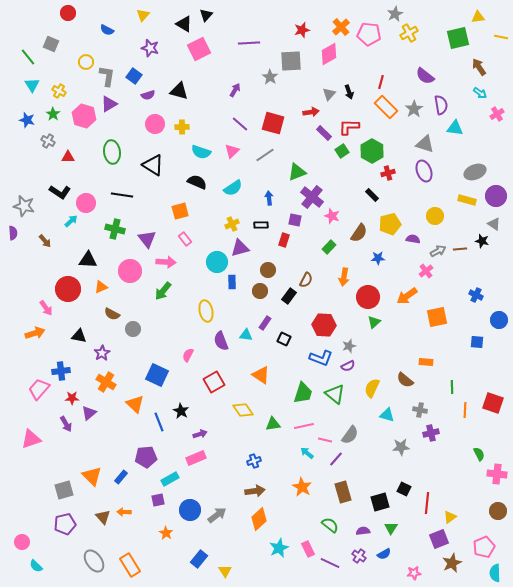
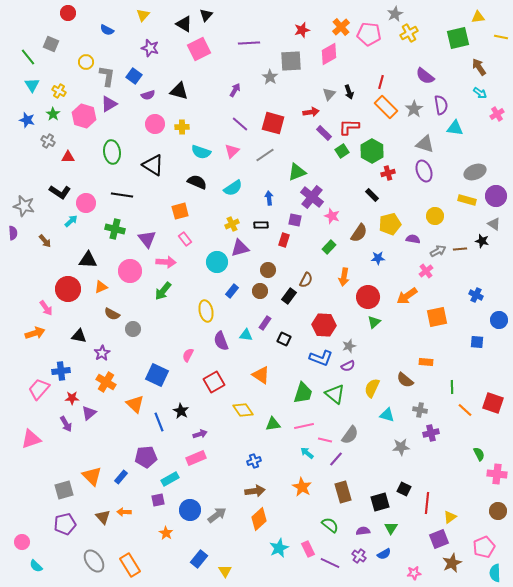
blue rectangle at (232, 282): moved 9 px down; rotated 40 degrees clockwise
orange line at (465, 410): rotated 49 degrees counterclockwise
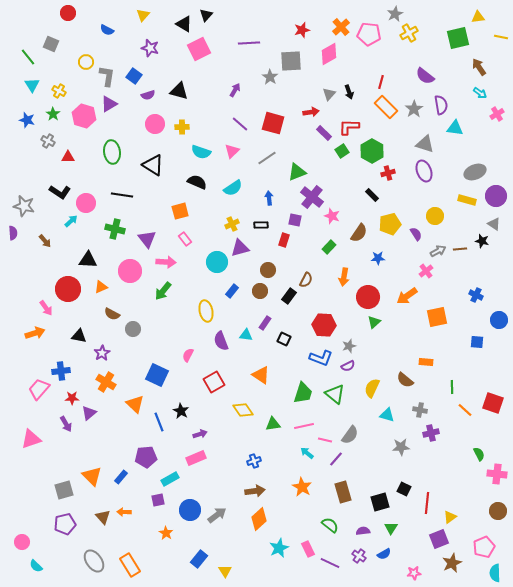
gray line at (265, 155): moved 2 px right, 3 px down
purple semicircle at (413, 239): moved 3 px right, 5 px up; rotated 48 degrees clockwise
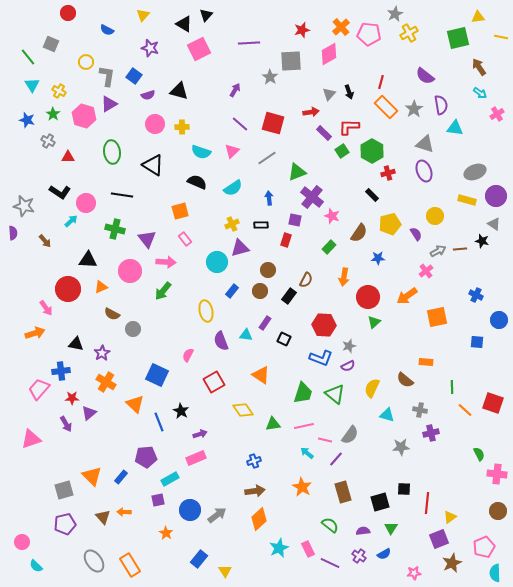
red rectangle at (284, 240): moved 2 px right
black triangle at (79, 336): moved 3 px left, 8 px down
black square at (404, 489): rotated 24 degrees counterclockwise
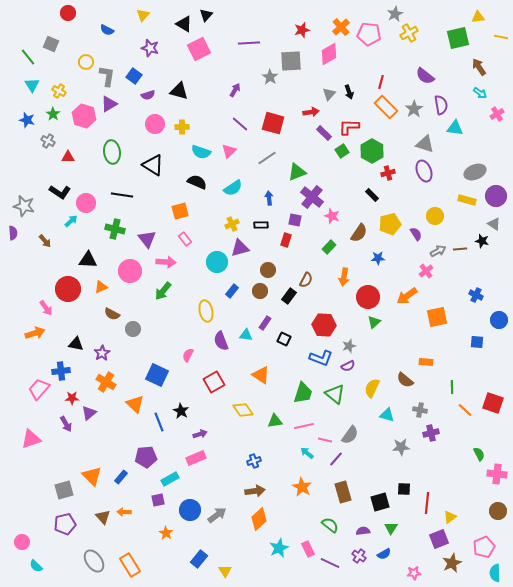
pink triangle at (232, 151): moved 3 px left
green triangle at (273, 424): moved 2 px right, 3 px up
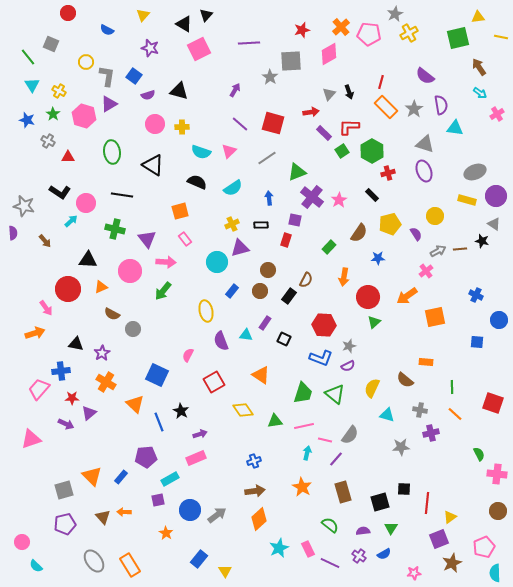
pink star at (332, 216): moved 7 px right, 16 px up; rotated 21 degrees clockwise
orange square at (437, 317): moved 2 px left
orange line at (465, 410): moved 10 px left, 4 px down
purple arrow at (66, 424): rotated 35 degrees counterclockwise
cyan arrow at (307, 453): rotated 64 degrees clockwise
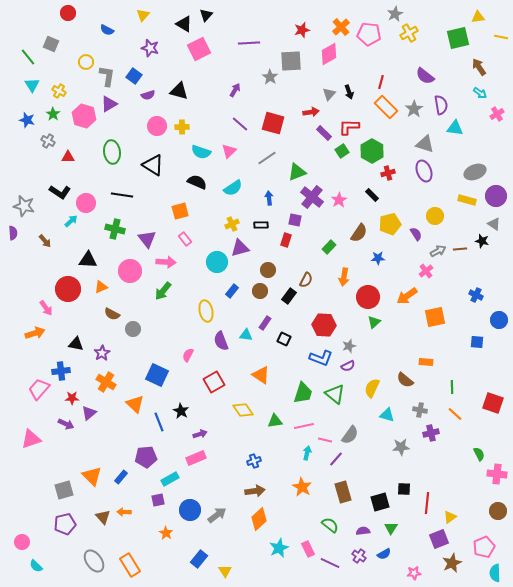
pink circle at (155, 124): moved 2 px right, 2 px down
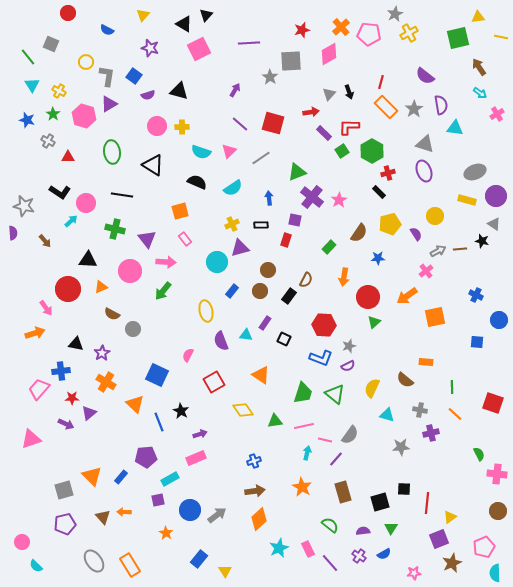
gray line at (267, 158): moved 6 px left
black rectangle at (372, 195): moved 7 px right, 3 px up
purple line at (330, 563): rotated 24 degrees clockwise
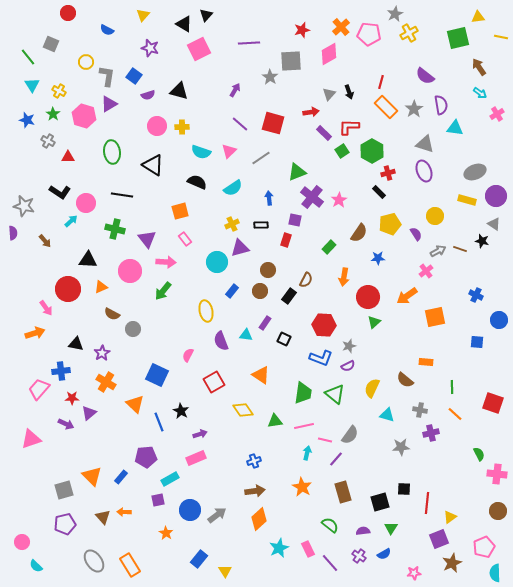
brown line at (460, 249): rotated 24 degrees clockwise
green trapezoid at (303, 393): rotated 10 degrees counterclockwise
